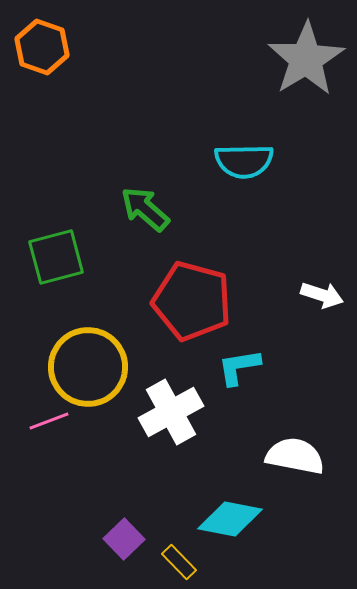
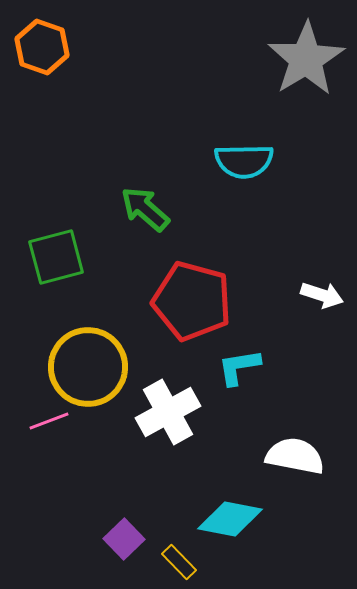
white cross: moved 3 px left
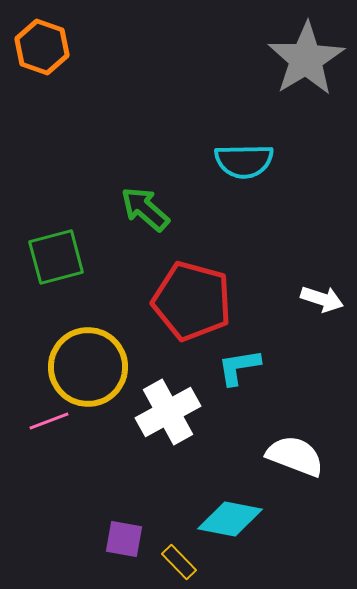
white arrow: moved 4 px down
white semicircle: rotated 10 degrees clockwise
purple square: rotated 36 degrees counterclockwise
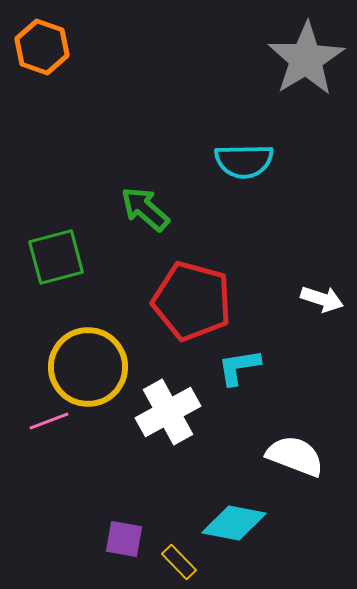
cyan diamond: moved 4 px right, 4 px down
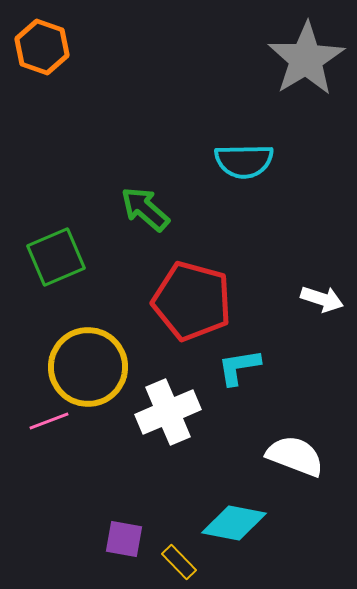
green square: rotated 8 degrees counterclockwise
white cross: rotated 6 degrees clockwise
